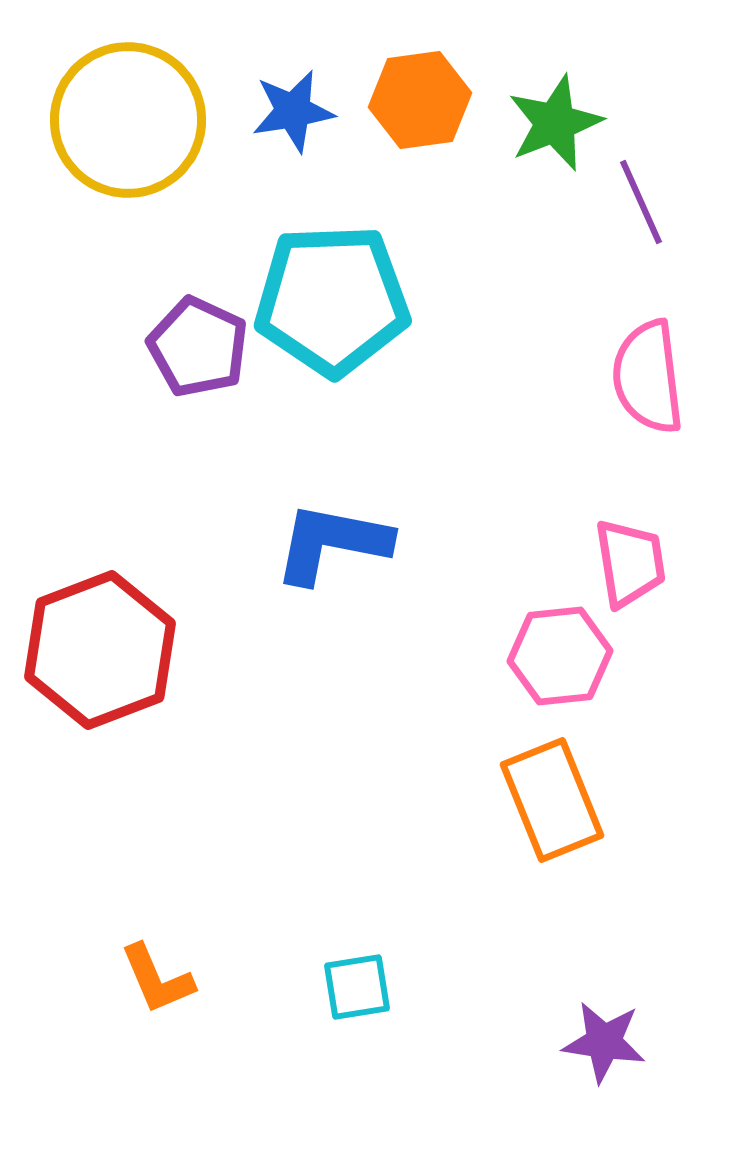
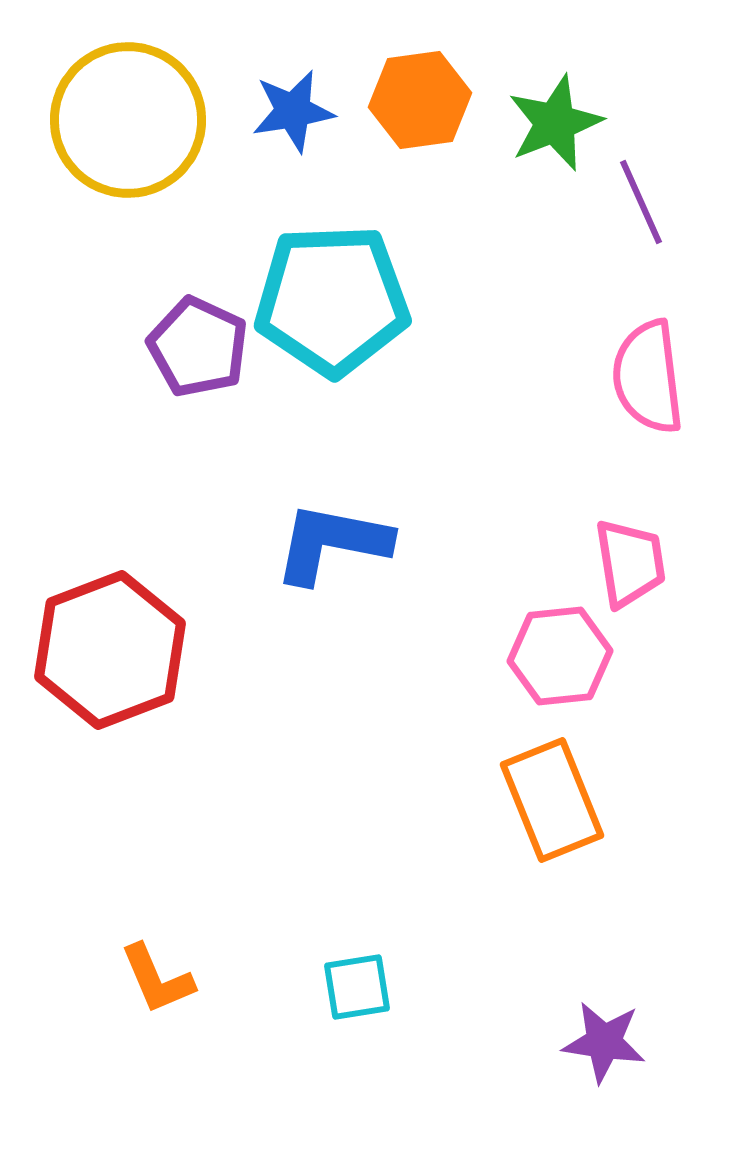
red hexagon: moved 10 px right
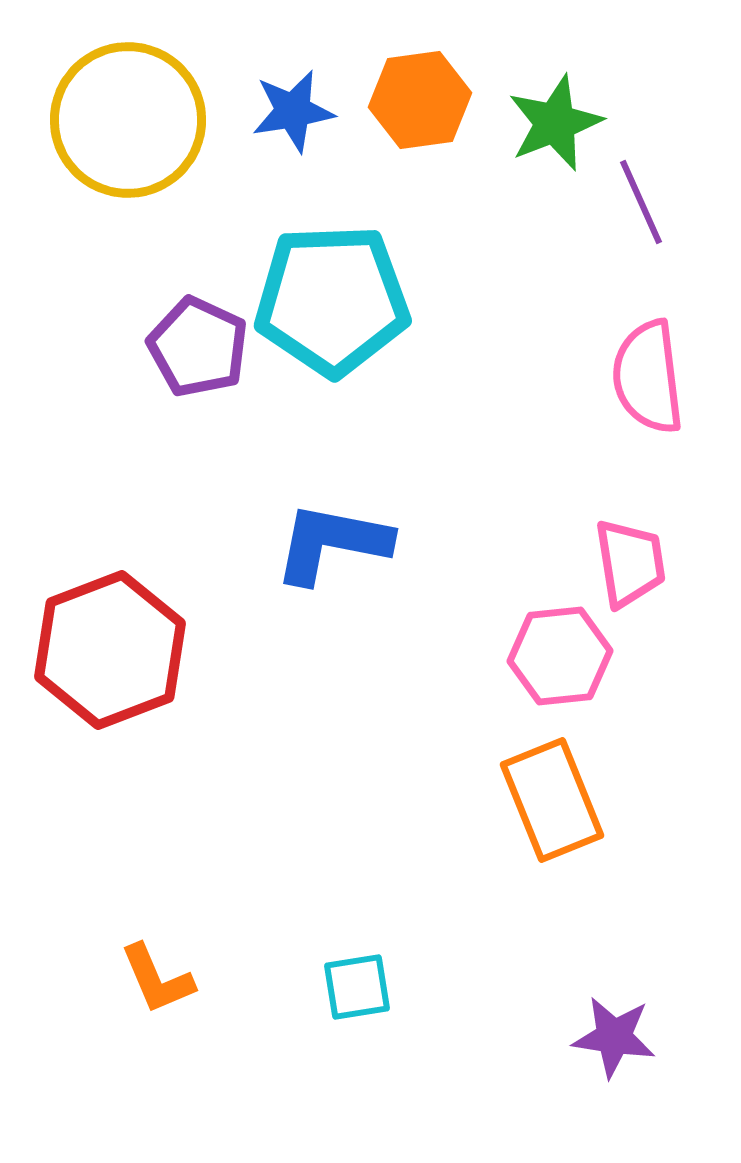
purple star: moved 10 px right, 5 px up
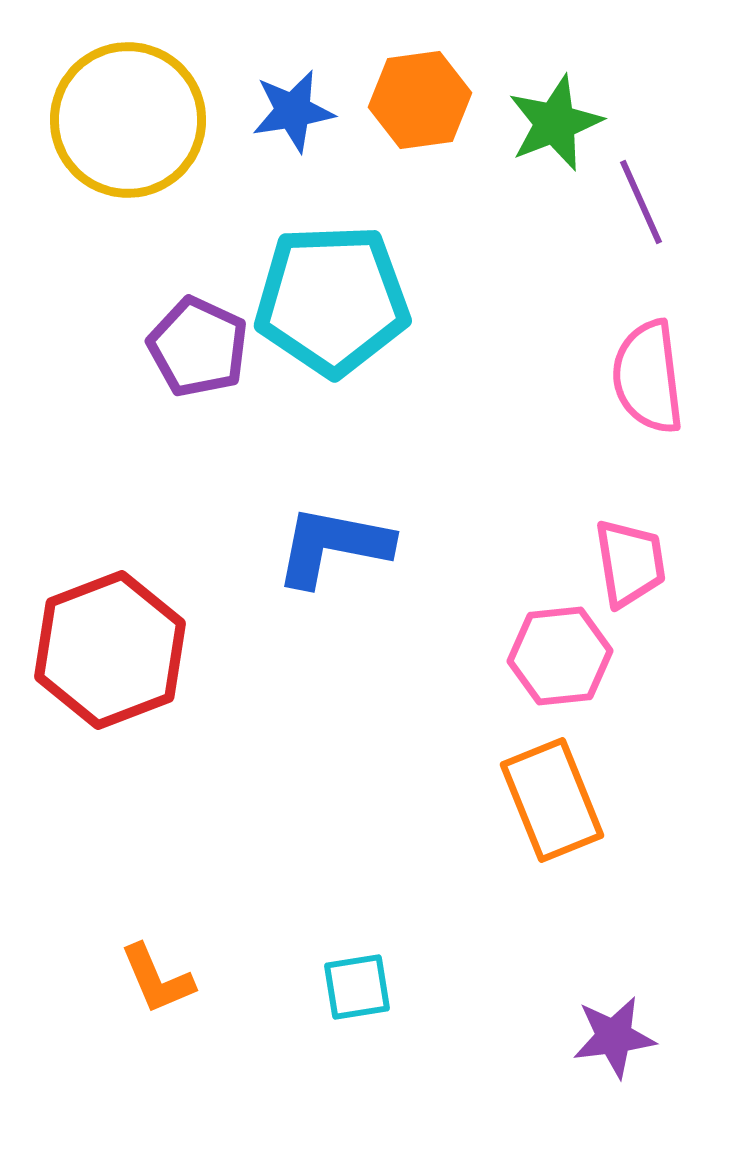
blue L-shape: moved 1 px right, 3 px down
purple star: rotated 16 degrees counterclockwise
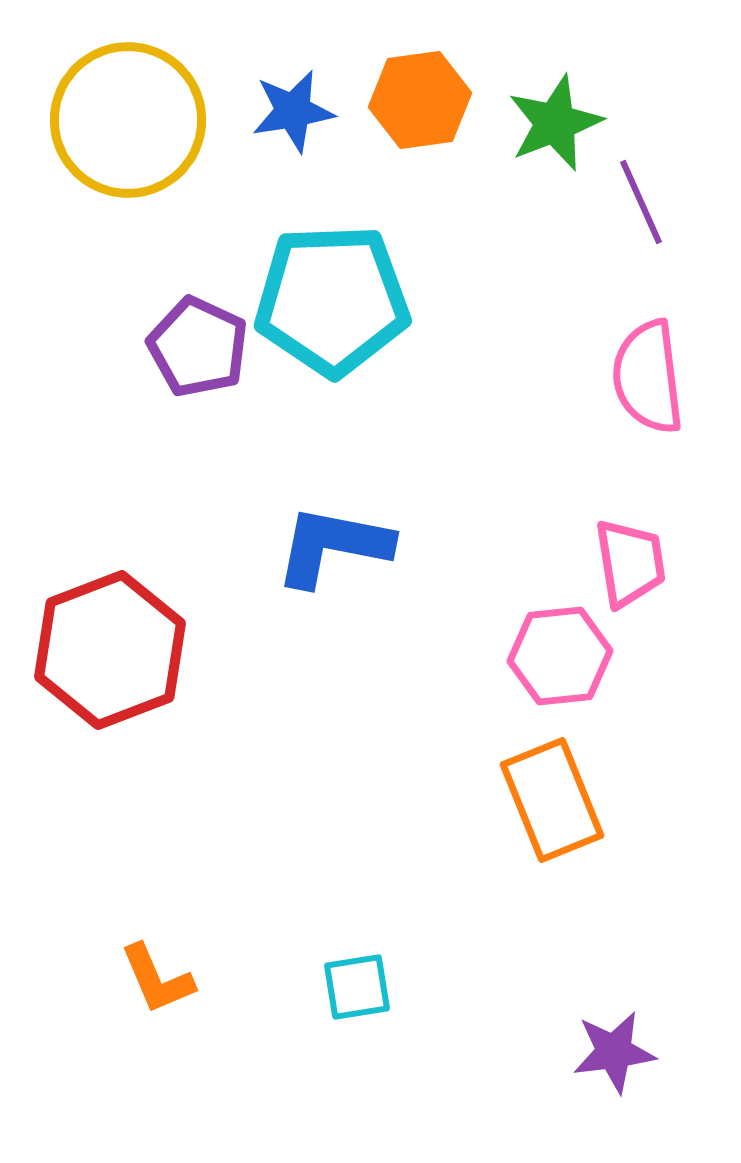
purple star: moved 15 px down
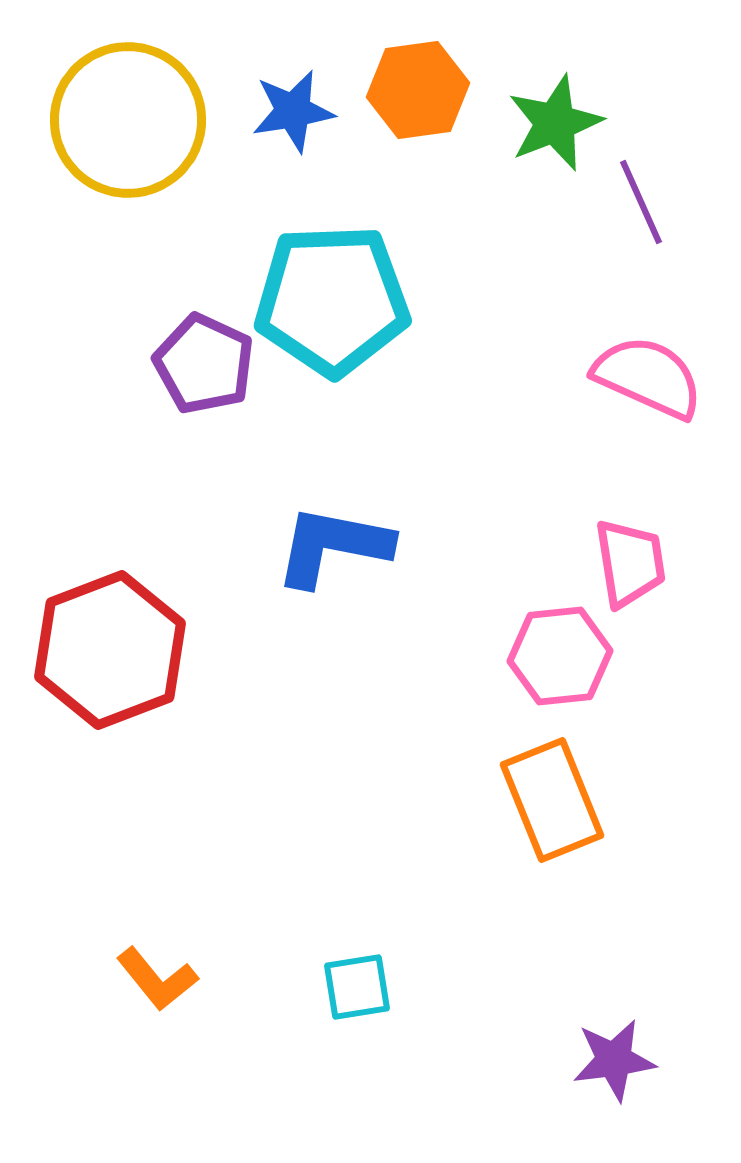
orange hexagon: moved 2 px left, 10 px up
purple pentagon: moved 6 px right, 17 px down
pink semicircle: rotated 121 degrees clockwise
orange L-shape: rotated 16 degrees counterclockwise
purple star: moved 8 px down
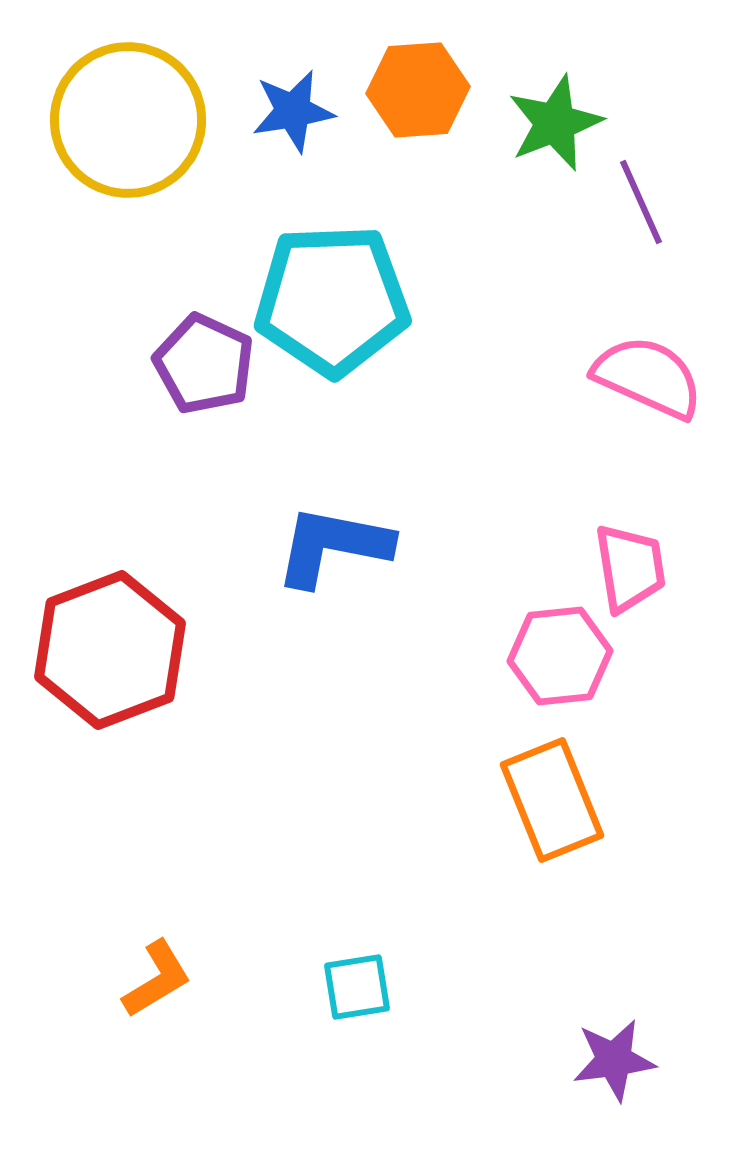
orange hexagon: rotated 4 degrees clockwise
pink trapezoid: moved 5 px down
orange L-shape: rotated 82 degrees counterclockwise
